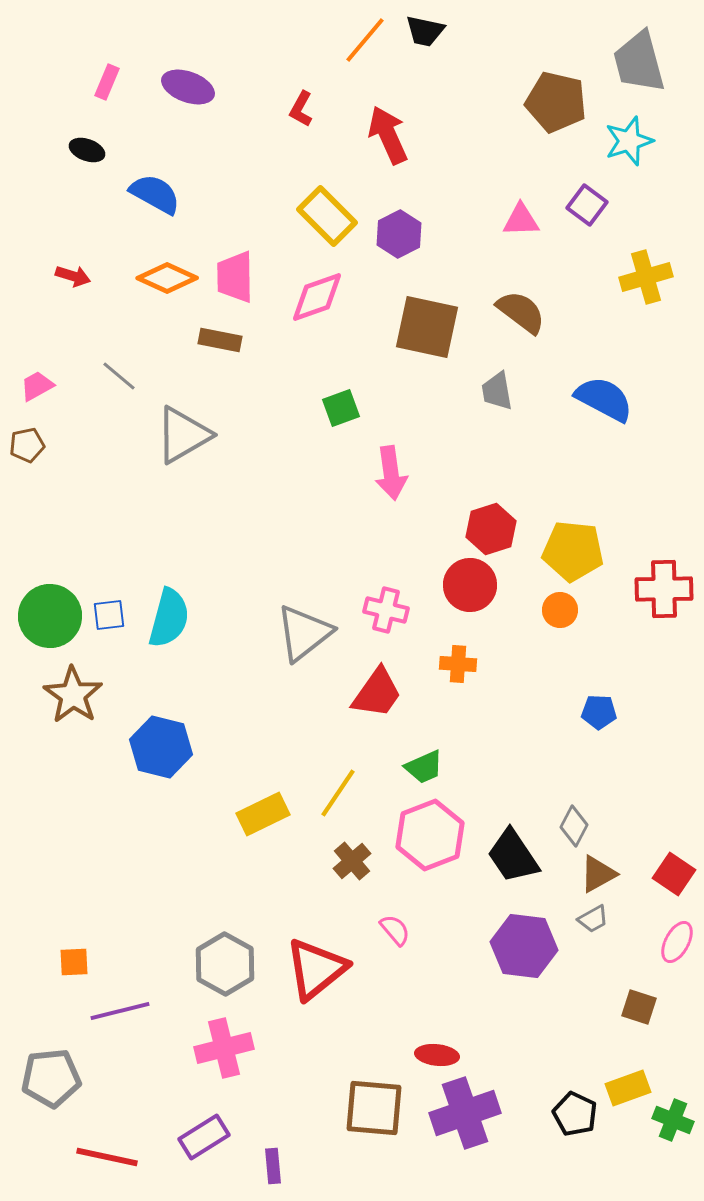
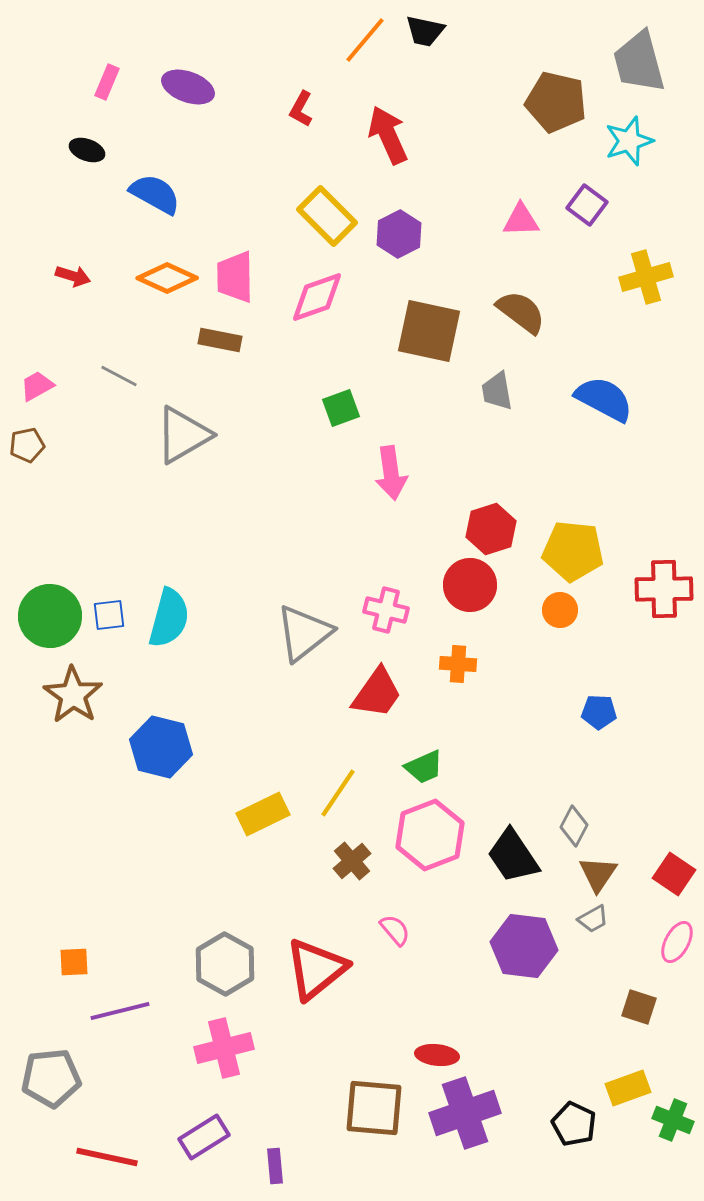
brown square at (427, 327): moved 2 px right, 4 px down
gray line at (119, 376): rotated 12 degrees counterclockwise
brown triangle at (598, 874): rotated 27 degrees counterclockwise
black pentagon at (575, 1114): moved 1 px left, 10 px down
purple rectangle at (273, 1166): moved 2 px right
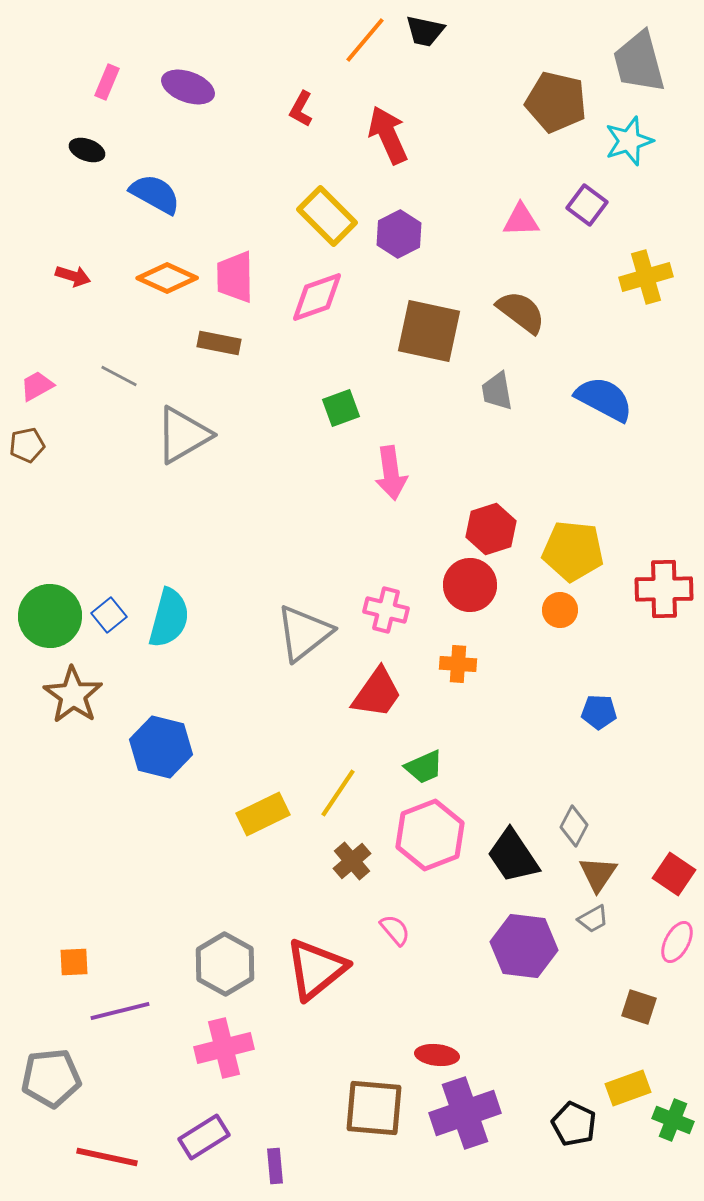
brown rectangle at (220, 340): moved 1 px left, 3 px down
blue square at (109, 615): rotated 32 degrees counterclockwise
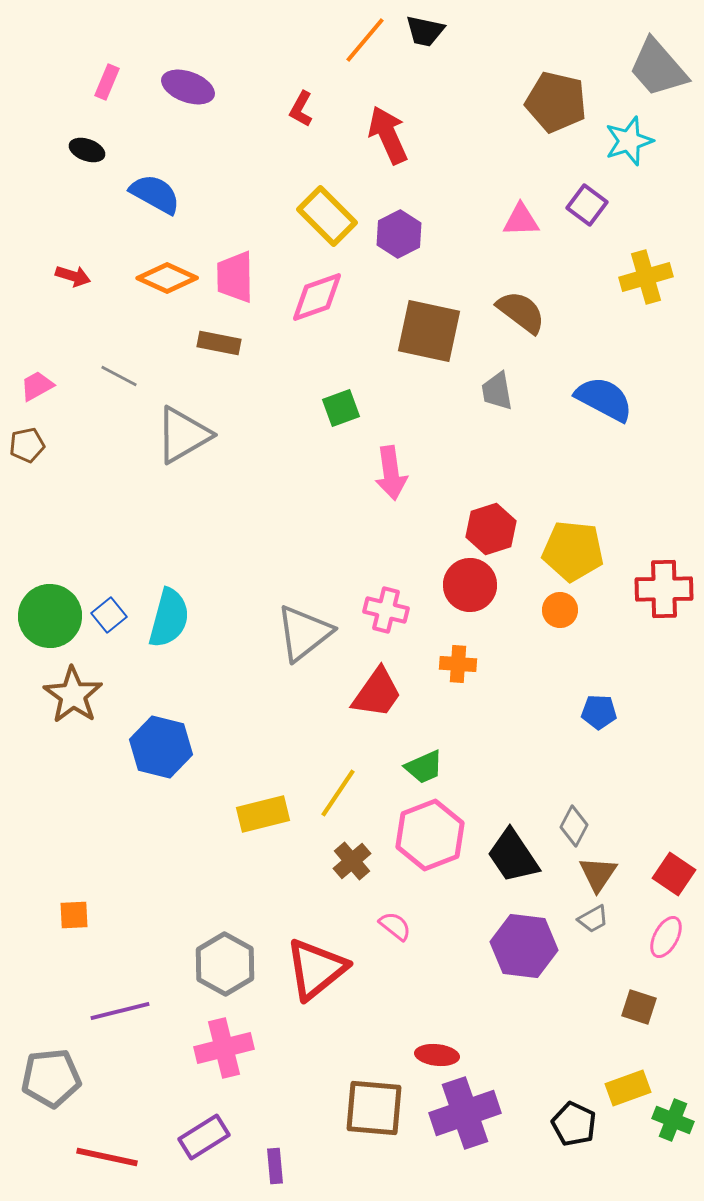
gray trapezoid at (639, 62): moved 19 px right, 6 px down; rotated 26 degrees counterclockwise
yellow rectangle at (263, 814): rotated 12 degrees clockwise
pink semicircle at (395, 930): moved 4 px up; rotated 12 degrees counterclockwise
pink ellipse at (677, 942): moved 11 px left, 5 px up
orange square at (74, 962): moved 47 px up
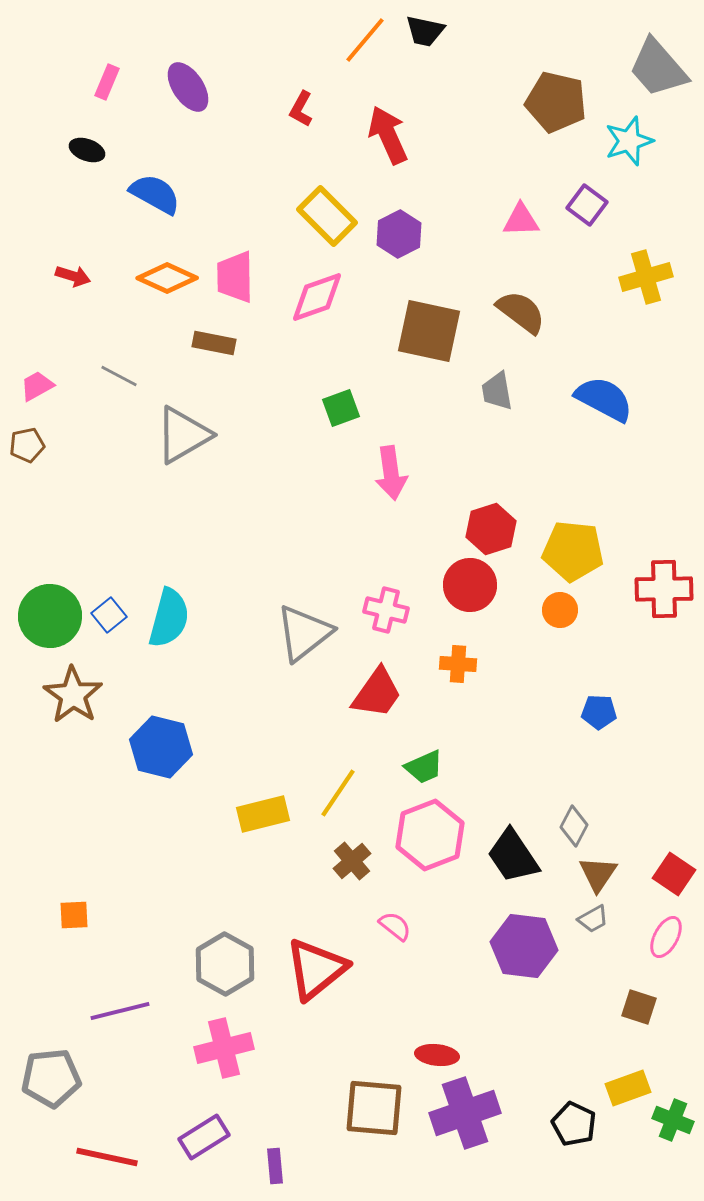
purple ellipse at (188, 87): rotated 36 degrees clockwise
brown rectangle at (219, 343): moved 5 px left
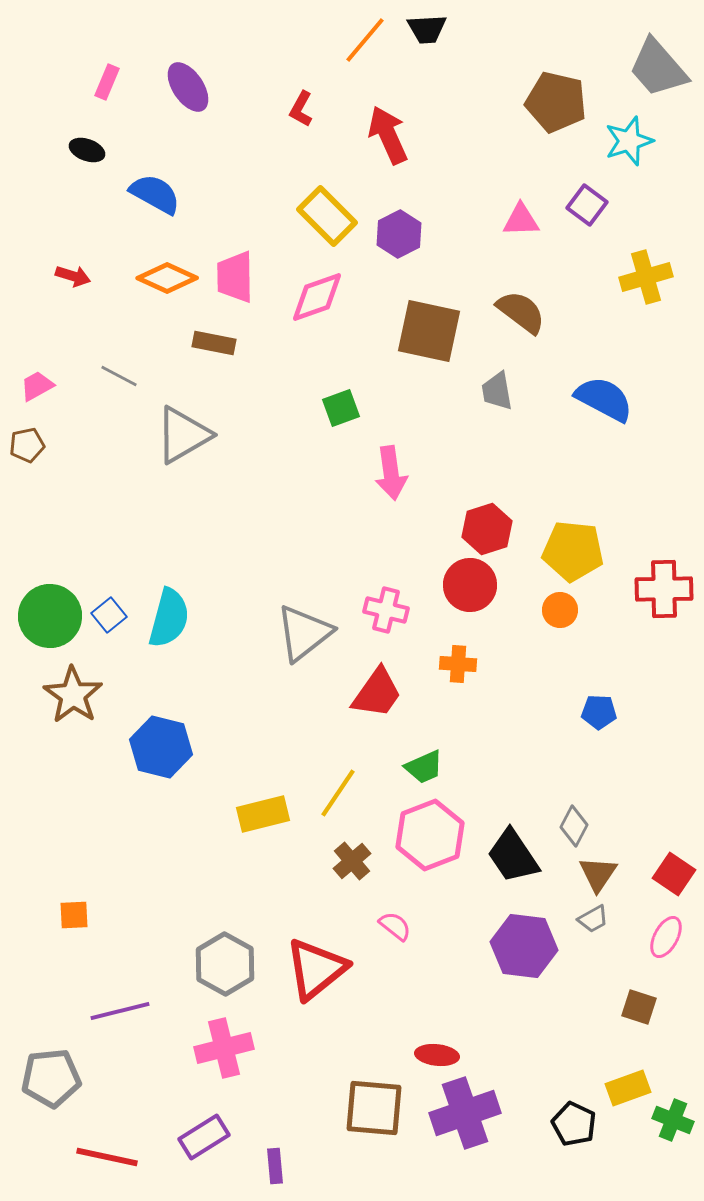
black trapezoid at (425, 31): moved 2 px right, 2 px up; rotated 15 degrees counterclockwise
red hexagon at (491, 529): moved 4 px left
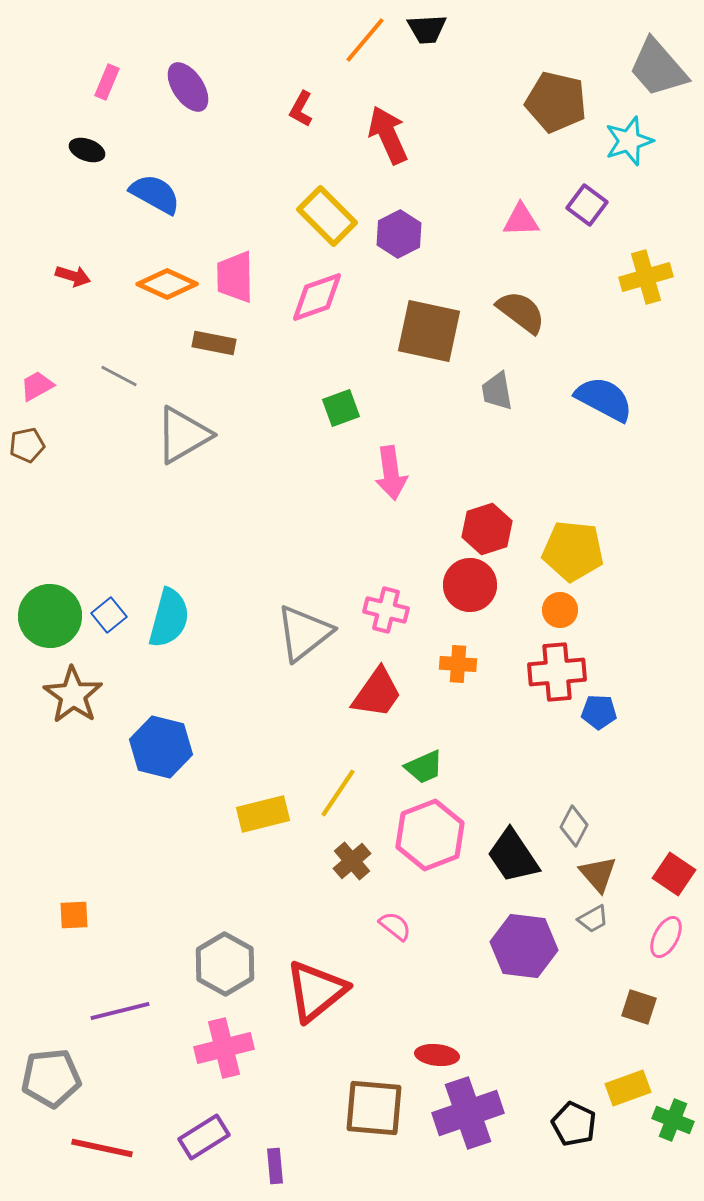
orange diamond at (167, 278): moved 6 px down
red cross at (664, 589): moved 107 px left, 83 px down; rotated 4 degrees counterclockwise
brown triangle at (598, 874): rotated 15 degrees counterclockwise
red triangle at (316, 969): moved 22 px down
purple cross at (465, 1113): moved 3 px right
red line at (107, 1157): moved 5 px left, 9 px up
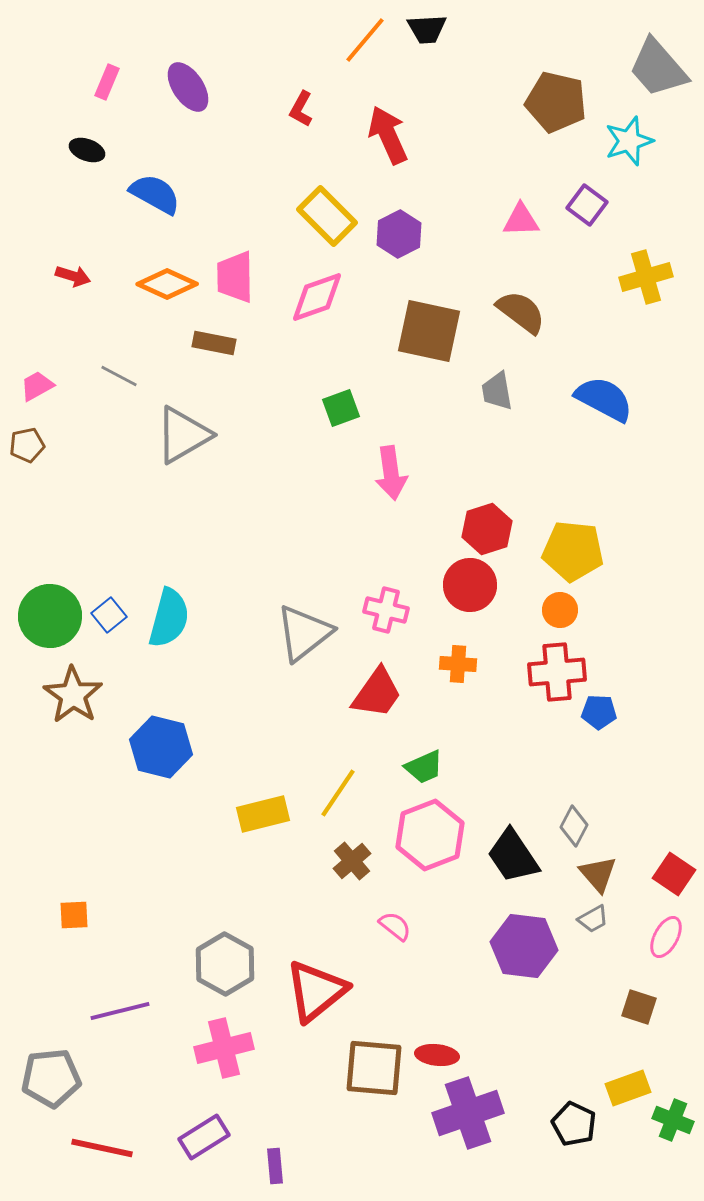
brown square at (374, 1108): moved 40 px up
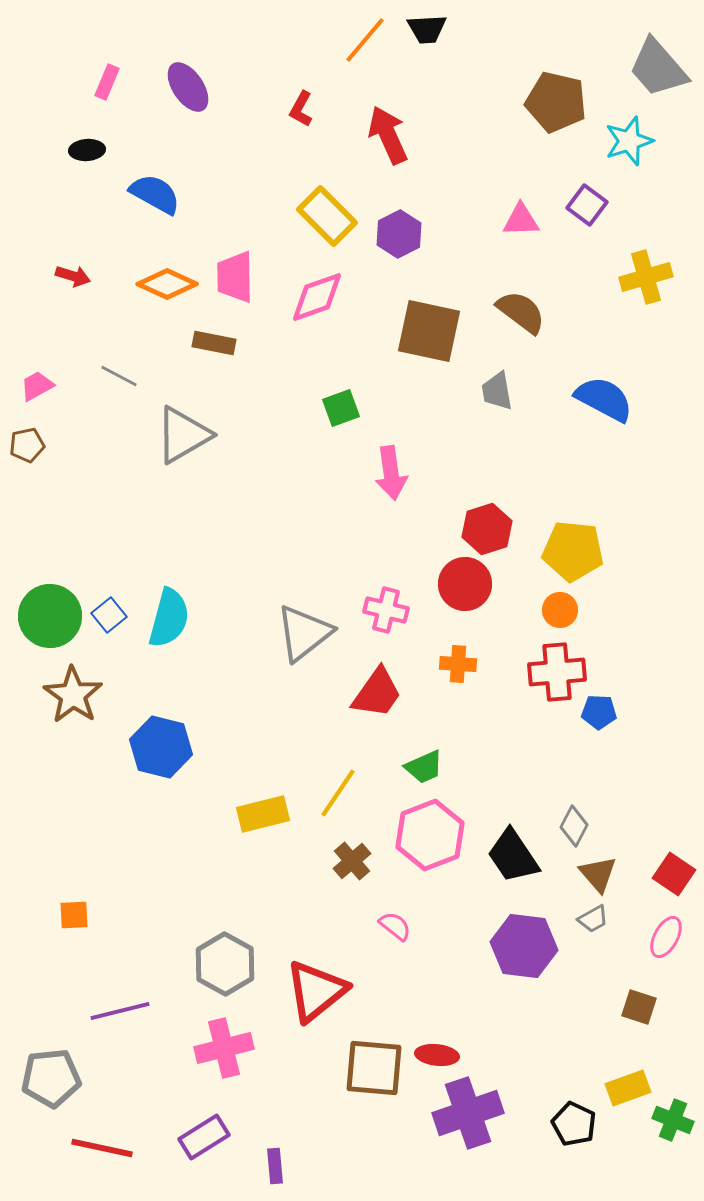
black ellipse at (87, 150): rotated 24 degrees counterclockwise
red circle at (470, 585): moved 5 px left, 1 px up
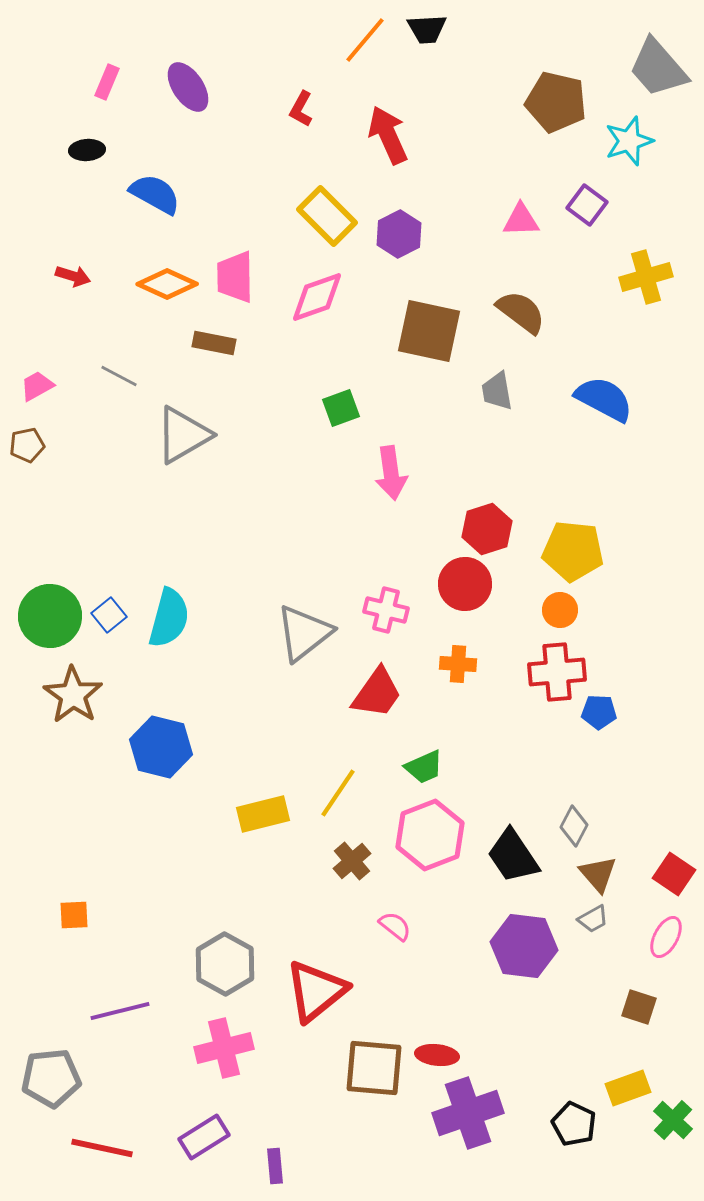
green cross at (673, 1120): rotated 21 degrees clockwise
